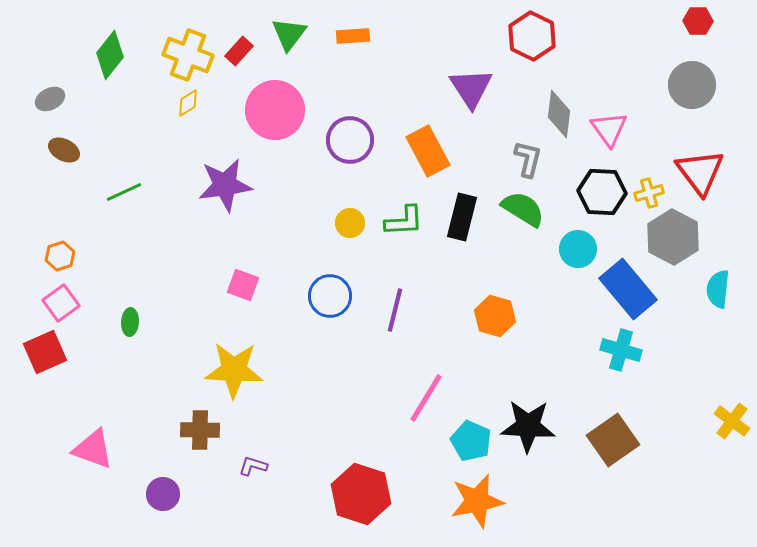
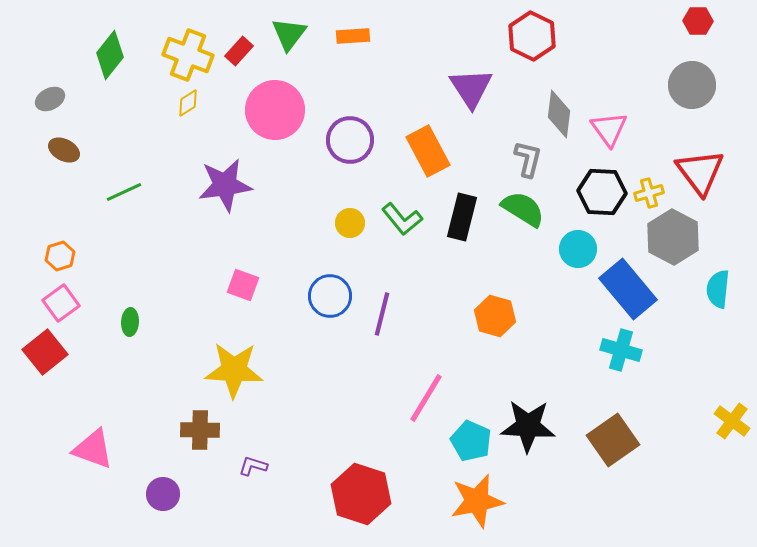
green L-shape at (404, 221): moved 2 px left, 2 px up; rotated 54 degrees clockwise
purple line at (395, 310): moved 13 px left, 4 px down
red square at (45, 352): rotated 15 degrees counterclockwise
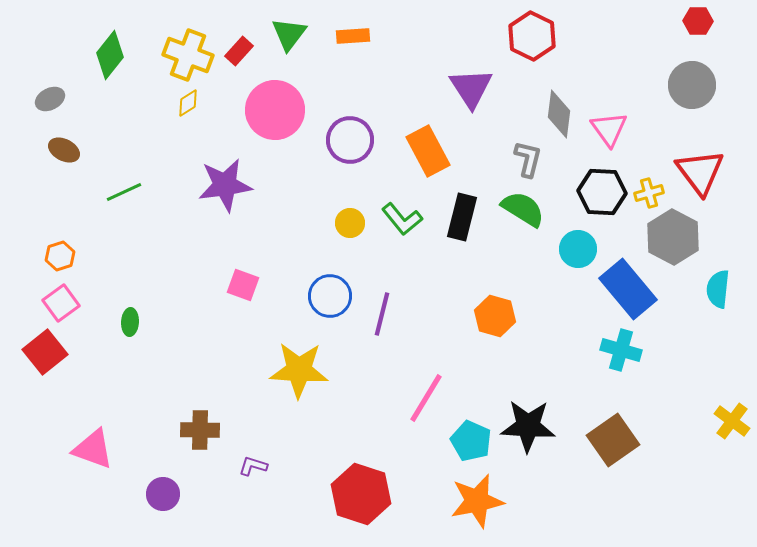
yellow star at (234, 370): moved 65 px right
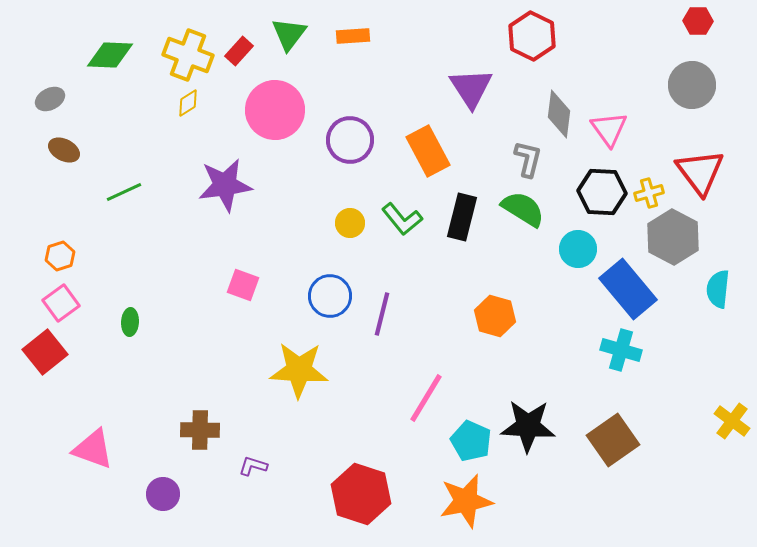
green diamond at (110, 55): rotated 54 degrees clockwise
orange star at (477, 501): moved 11 px left
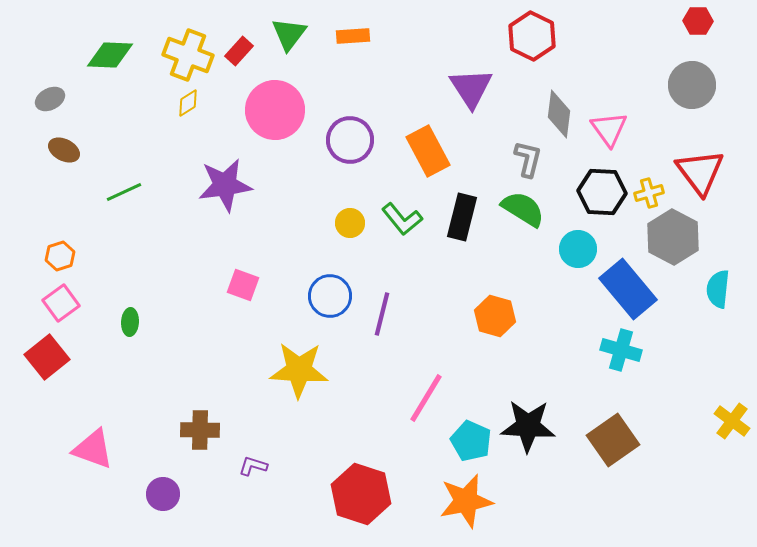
red square at (45, 352): moved 2 px right, 5 px down
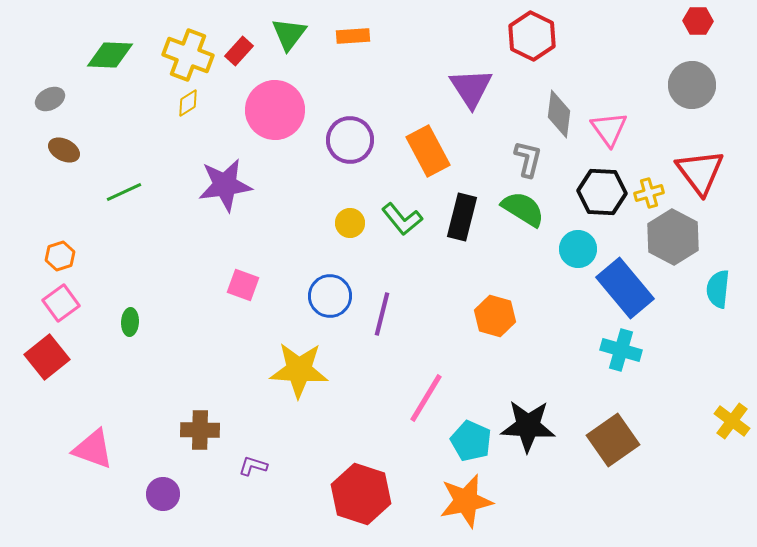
blue rectangle at (628, 289): moved 3 px left, 1 px up
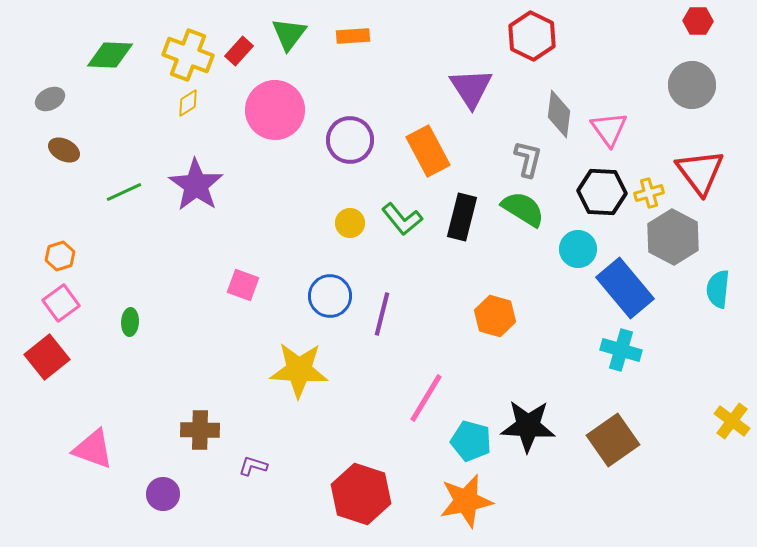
purple star at (225, 185): moved 29 px left; rotated 30 degrees counterclockwise
cyan pentagon at (471, 441): rotated 9 degrees counterclockwise
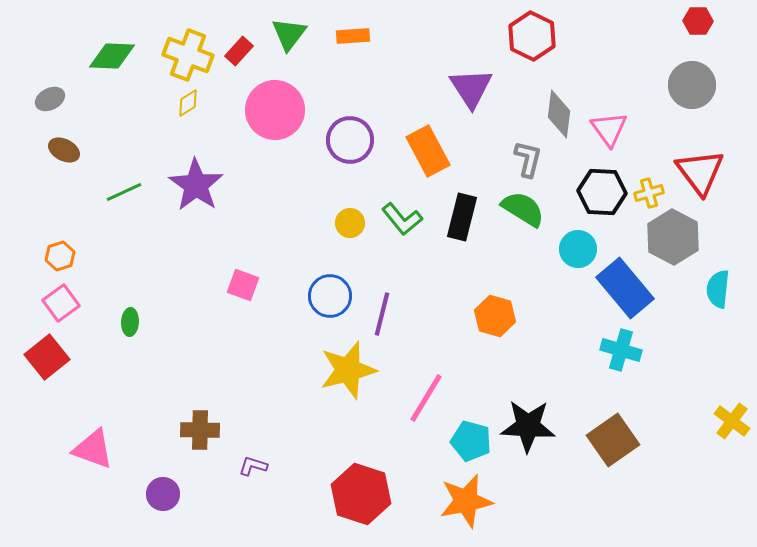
green diamond at (110, 55): moved 2 px right, 1 px down
yellow star at (299, 370): moved 49 px right; rotated 18 degrees counterclockwise
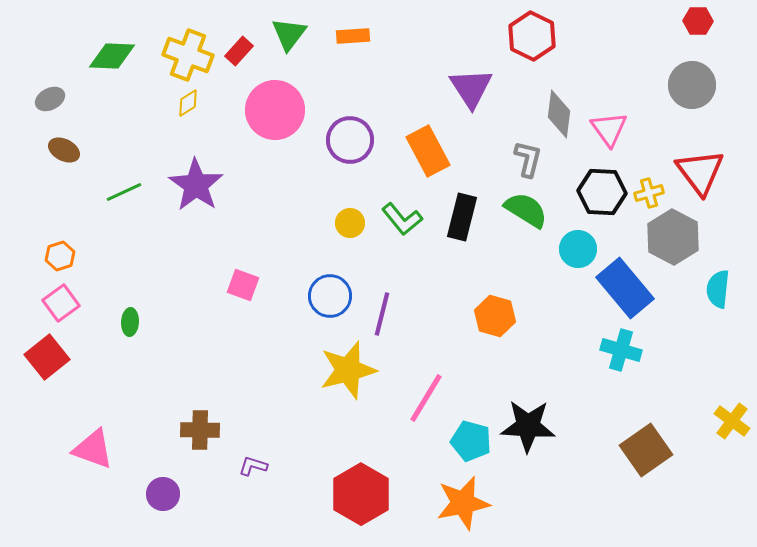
green semicircle at (523, 209): moved 3 px right, 1 px down
brown square at (613, 440): moved 33 px right, 10 px down
red hexagon at (361, 494): rotated 12 degrees clockwise
orange star at (466, 501): moved 3 px left, 2 px down
